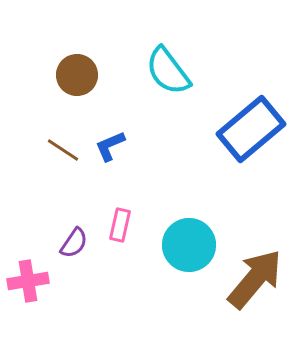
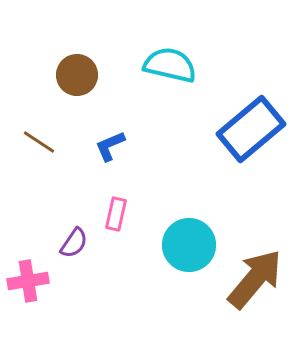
cyan semicircle: moved 2 px right, 6 px up; rotated 140 degrees clockwise
brown line: moved 24 px left, 8 px up
pink rectangle: moved 4 px left, 11 px up
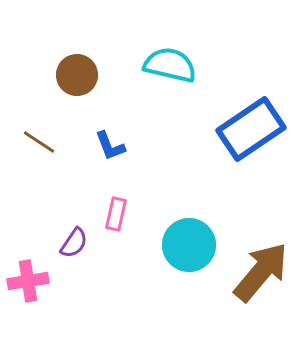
blue rectangle: rotated 6 degrees clockwise
blue L-shape: rotated 88 degrees counterclockwise
brown arrow: moved 6 px right, 7 px up
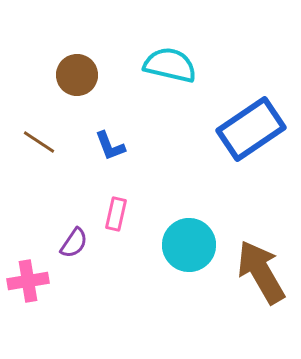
brown arrow: rotated 70 degrees counterclockwise
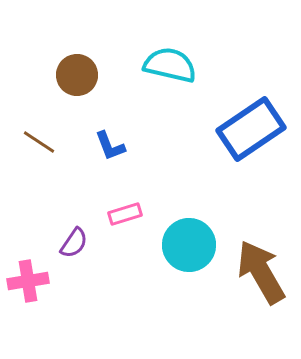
pink rectangle: moved 9 px right; rotated 60 degrees clockwise
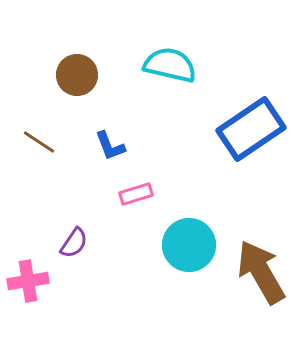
pink rectangle: moved 11 px right, 20 px up
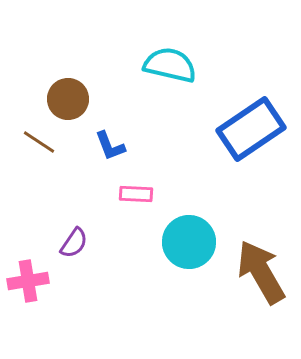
brown circle: moved 9 px left, 24 px down
pink rectangle: rotated 20 degrees clockwise
cyan circle: moved 3 px up
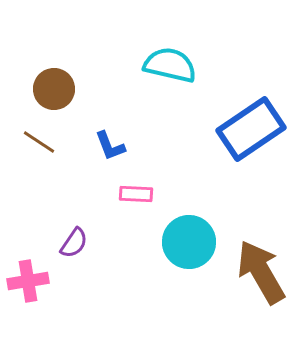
brown circle: moved 14 px left, 10 px up
